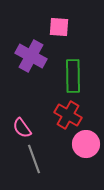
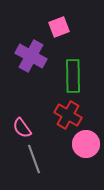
pink square: rotated 25 degrees counterclockwise
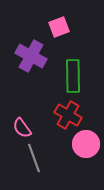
gray line: moved 1 px up
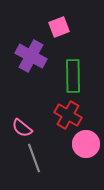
pink semicircle: rotated 15 degrees counterclockwise
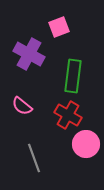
purple cross: moved 2 px left, 2 px up
green rectangle: rotated 8 degrees clockwise
pink semicircle: moved 22 px up
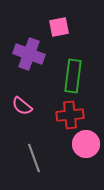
pink square: rotated 10 degrees clockwise
purple cross: rotated 8 degrees counterclockwise
red cross: moved 2 px right; rotated 36 degrees counterclockwise
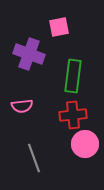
pink semicircle: rotated 45 degrees counterclockwise
red cross: moved 3 px right
pink circle: moved 1 px left
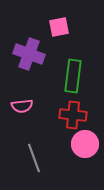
red cross: rotated 12 degrees clockwise
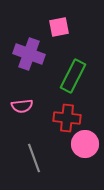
green rectangle: rotated 20 degrees clockwise
red cross: moved 6 px left, 3 px down
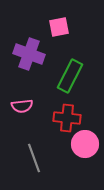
green rectangle: moved 3 px left
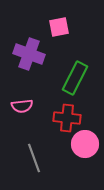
green rectangle: moved 5 px right, 2 px down
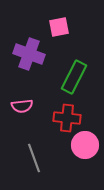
green rectangle: moved 1 px left, 1 px up
pink circle: moved 1 px down
